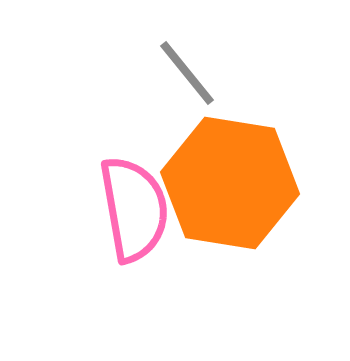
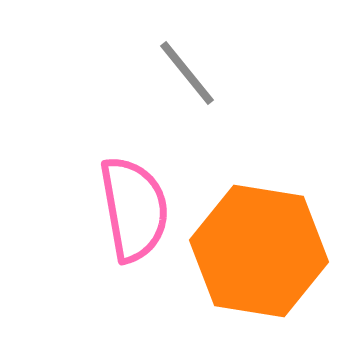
orange hexagon: moved 29 px right, 68 px down
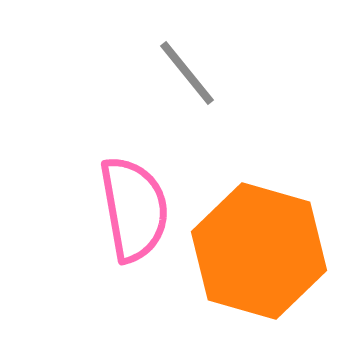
orange hexagon: rotated 7 degrees clockwise
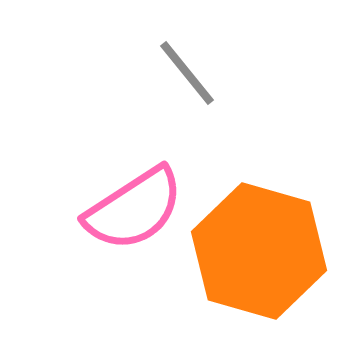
pink semicircle: rotated 67 degrees clockwise
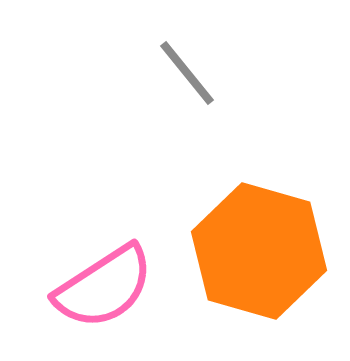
pink semicircle: moved 30 px left, 78 px down
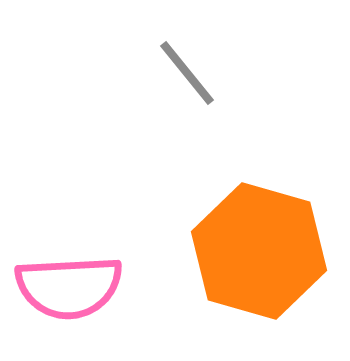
pink semicircle: moved 35 px left; rotated 30 degrees clockwise
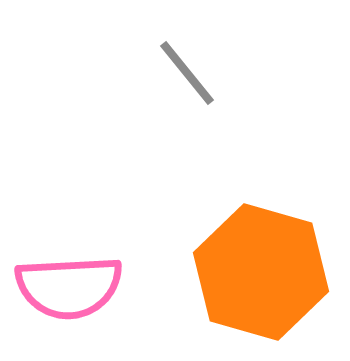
orange hexagon: moved 2 px right, 21 px down
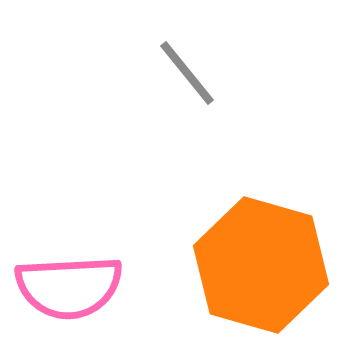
orange hexagon: moved 7 px up
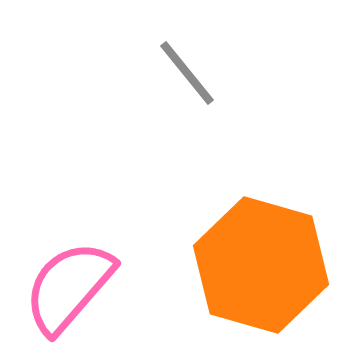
pink semicircle: rotated 134 degrees clockwise
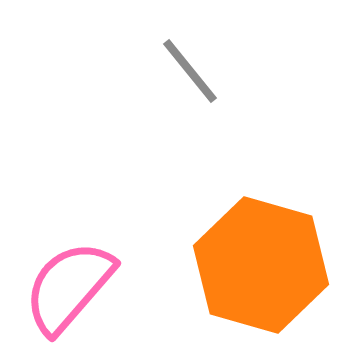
gray line: moved 3 px right, 2 px up
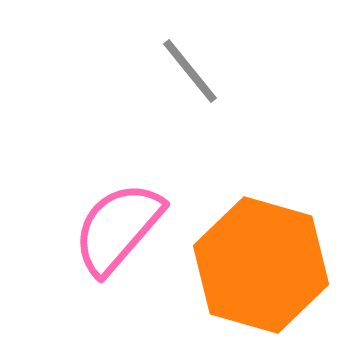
pink semicircle: moved 49 px right, 59 px up
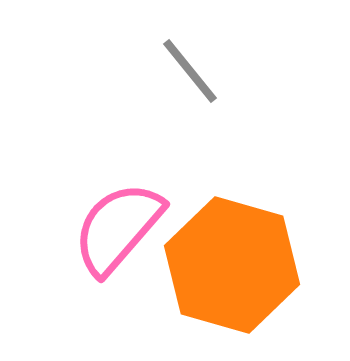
orange hexagon: moved 29 px left
